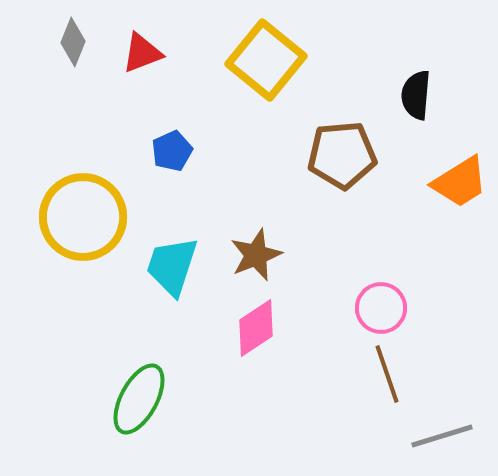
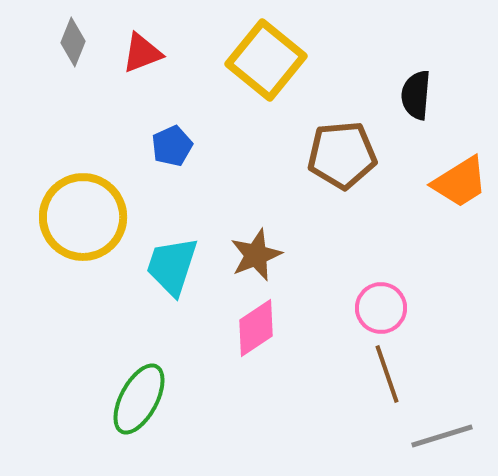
blue pentagon: moved 5 px up
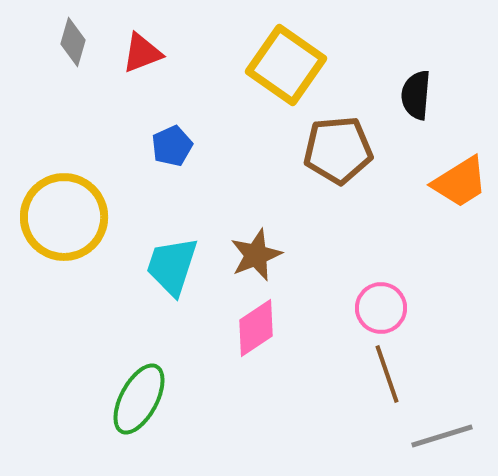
gray diamond: rotated 6 degrees counterclockwise
yellow square: moved 20 px right, 5 px down; rotated 4 degrees counterclockwise
brown pentagon: moved 4 px left, 5 px up
yellow circle: moved 19 px left
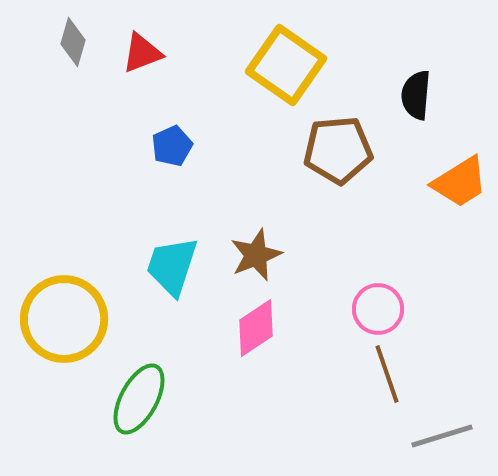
yellow circle: moved 102 px down
pink circle: moved 3 px left, 1 px down
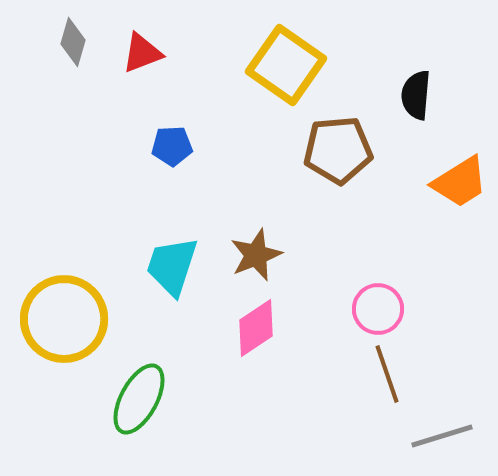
blue pentagon: rotated 21 degrees clockwise
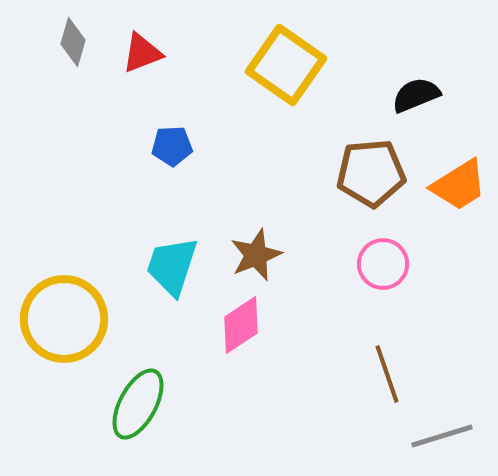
black semicircle: rotated 63 degrees clockwise
brown pentagon: moved 33 px right, 23 px down
orange trapezoid: moved 1 px left, 3 px down
pink circle: moved 5 px right, 45 px up
pink diamond: moved 15 px left, 3 px up
green ellipse: moved 1 px left, 5 px down
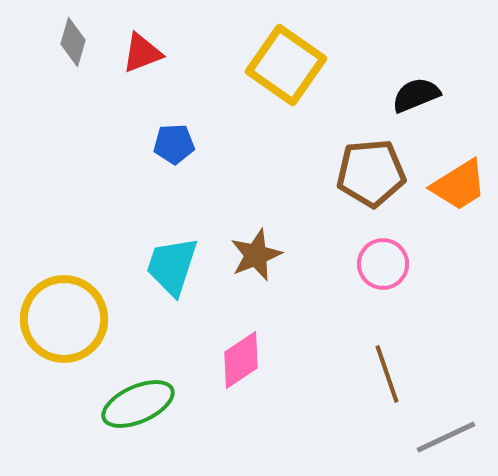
blue pentagon: moved 2 px right, 2 px up
pink diamond: moved 35 px down
green ellipse: rotated 38 degrees clockwise
gray line: moved 4 px right, 1 px down; rotated 8 degrees counterclockwise
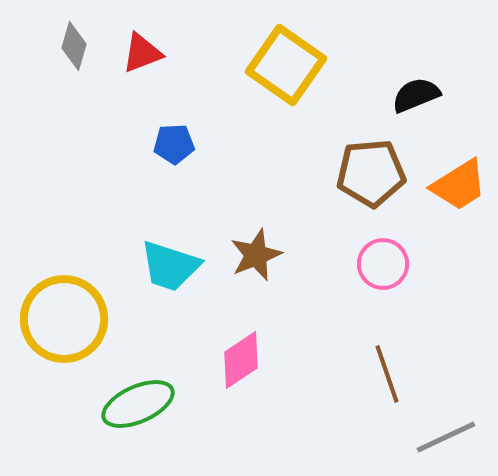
gray diamond: moved 1 px right, 4 px down
cyan trapezoid: moved 2 px left; rotated 90 degrees counterclockwise
